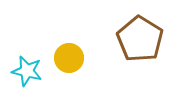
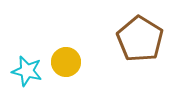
yellow circle: moved 3 px left, 4 px down
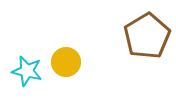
brown pentagon: moved 7 px right, 3 px up; rotated 9 degrees clockwise
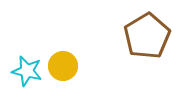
yellow circle: moved 3 px left, 4 px down
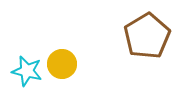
yellow circle: moved 1 px left, 2 px up
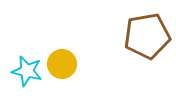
brown pentagon: rotated 21 degrees clockwise
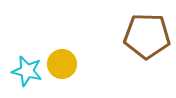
brown pentagon: rotated 12 degrees clockwise
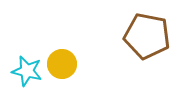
brown pentagon: rotated 9 degrees clockwise
